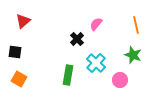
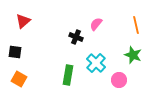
black cross: moved 1 px left, 2 px up; rotated 24 degrees counterclockwise
pink circle: moved 1 px left
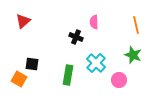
pink semicircle: moved 2 px left, 2 px up; rotated 40 degrees counterclockwise
black square: moved 17 px right, 12 px down
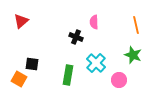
red triangle: moved 2 px left
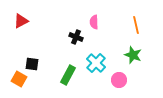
red triangle: rotated 14 degrees clockwise
green rectangle: rotated 18 degrees clockwise
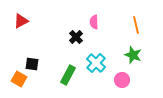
black cross: rotated 24 degrees clockwise
pink circle: moved 3 px right
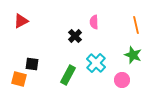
black cross: moved 1 px left, 1 px up
orange square: rotated 14 degrees counterclockwise
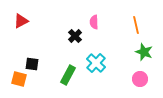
green star: moved 11 px right, 3 px up
pink circle: moved 18 px right, 1 px up
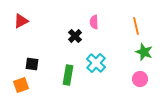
orange line: moved 1 px down
green rectangle: rotated 18 degrees counterclockwise
orange square: moved 2 px right, 6 px down; rotated 35 degrees counterclockwise
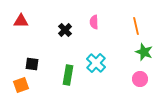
red triangle: rotated 28 degrees clockwise
black cross: moved 10 px left, 6 px up
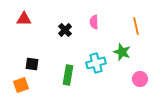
red triangle: moved 3 px right, 2 px up
green star: moved 22 px left
cyan cross: rotated 30 degrees clockwise
